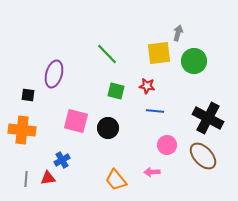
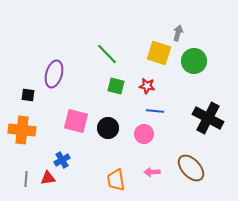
yellow square: rotated 25 degrees clockwise
green square: moved 5 px up
pink circle: moved 23 px left, 11 px up
brown ellipse: moved 12 px left, 12 px down
orange trapezoid: rotated 30 degrees clockwise
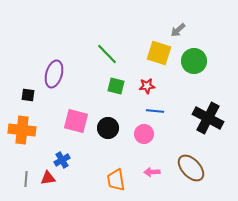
gray arrow: moved 3 px up; rotated 147 degrees counterclockwise
red star: rotated 14 degrees counterclockwise
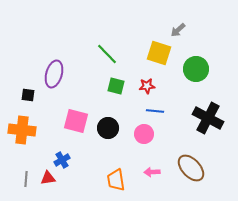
green circle: moved 2 px right, 8 px down
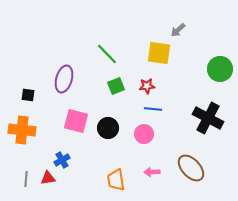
yellow square: rotated 10 degrees counterclockwise
green circle: moved 24 px right
purple ellipse: moved 10 px right, 5 px down
green square: rotated 36 degrees counterclockwise
blue line: moved 2 px left, 2 px up
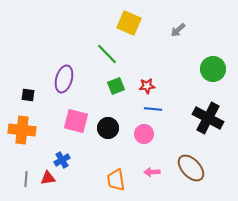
yellow square: moved 30 px left, 30 px up; rotated 15 degrees clockwise
green circle: moved 7 px left
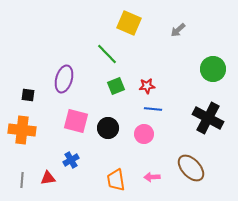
blue cross: moved 9 px right
pink arrow: moved 5 px down
gray line: moved 4 px left, 1 px down
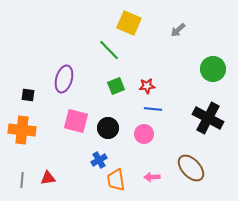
green line: moved 2 px right, 4 px up
blue cross: moved 28 px right
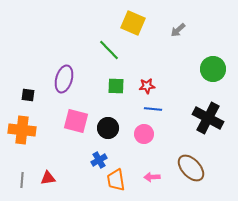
yellow square: moved 4 px right
green square: rotated 24 degrees clockwise
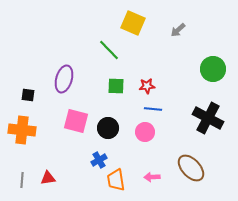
pink circle: moved 1 px right, 2 px up
